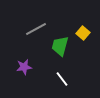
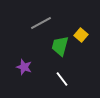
gray line: moved 5 px right, 6 px up
yellow square: moved 2 px left, 2 px down
purple star: rotated 28 degrees clockwise
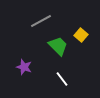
gray line: moved 2 px up
green trapezoid: moved 2 px left; rotated 120 degrees clockwise
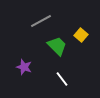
green trapezoid: moved 1 px left
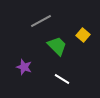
yellow square: moved 2 px right
white line: rotated 21 degrees counterclockwise
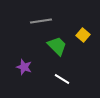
gray line: rotated 20 degrees clockwise
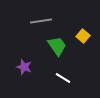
yellow square: moved 1 px down
green trapezoid: rotated 10 degrees clockwise
white line: moved 1 px right, 1 px up
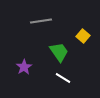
green trapezoid: moved 2 px right, 6 px down
purple star: rotated 21 degrees clockwise
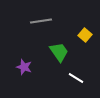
yellow square: moved 2 px right, 1 px up
purple star: rotated 21 degrees counterclockwise
white line: moved 13 px right
